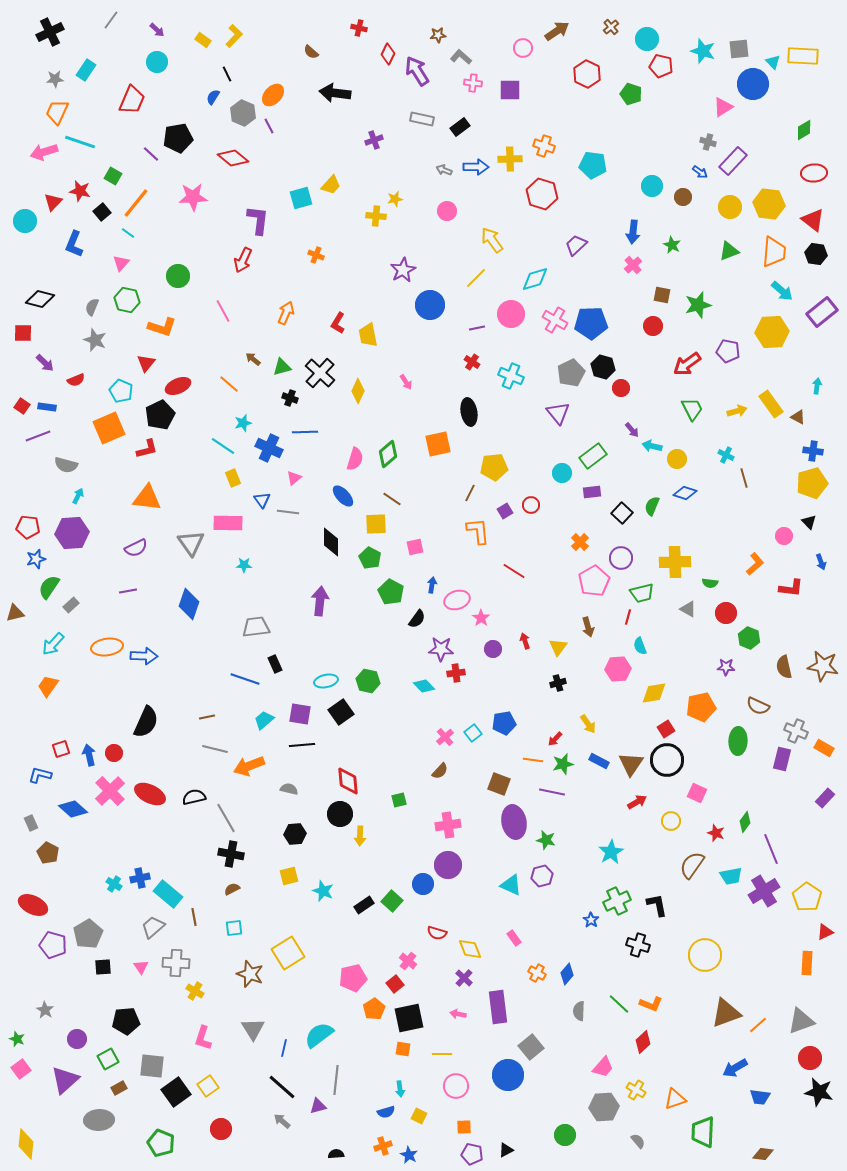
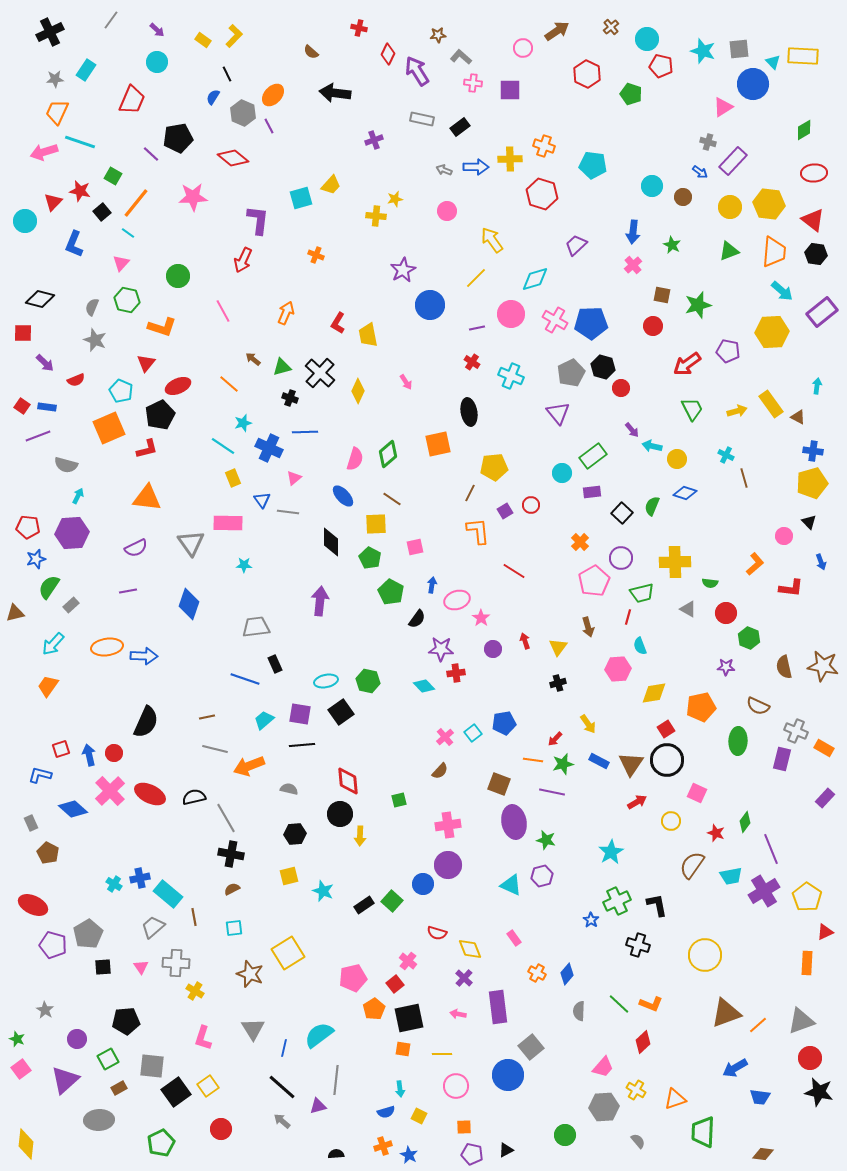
green pentagon at (161, 1143): rotated 24 degrees clockwise
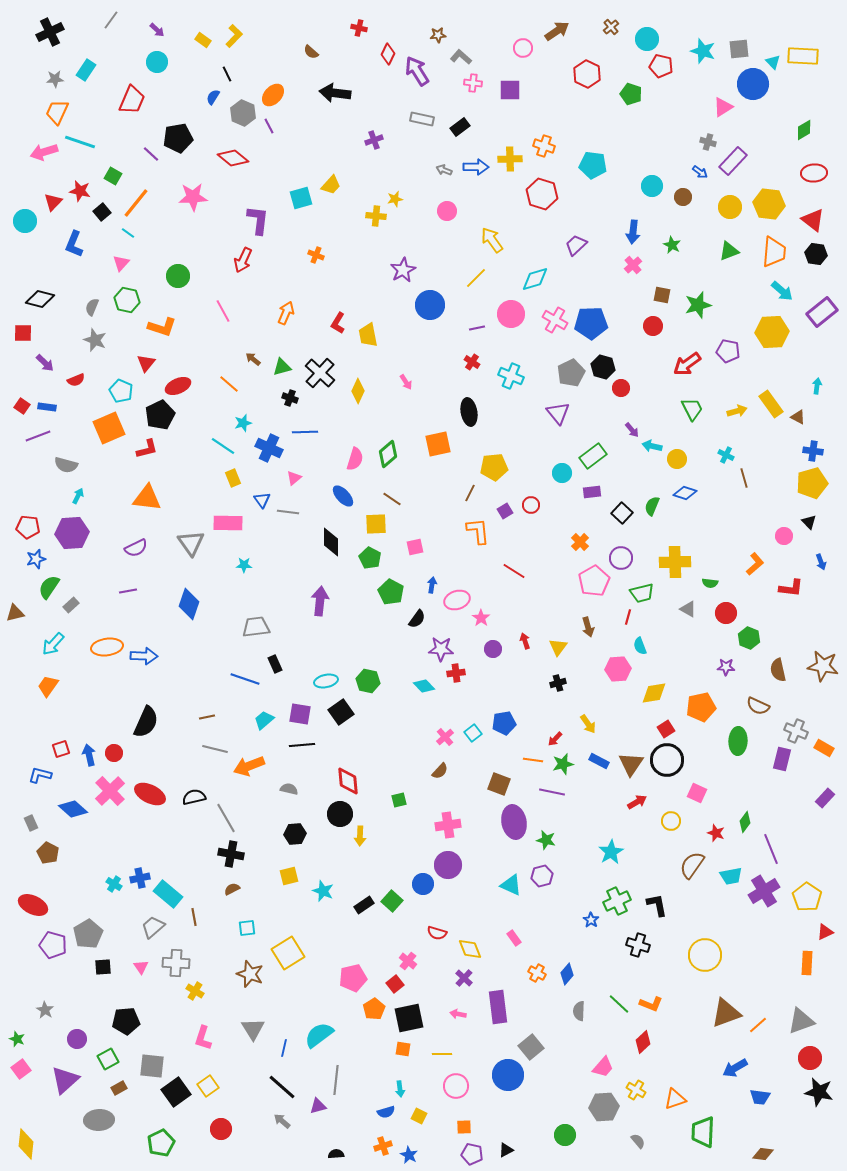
brown semicircle at (784, 667): moved 6 px left, 3 px down
cyan square at (234, 928): moved 13 px right
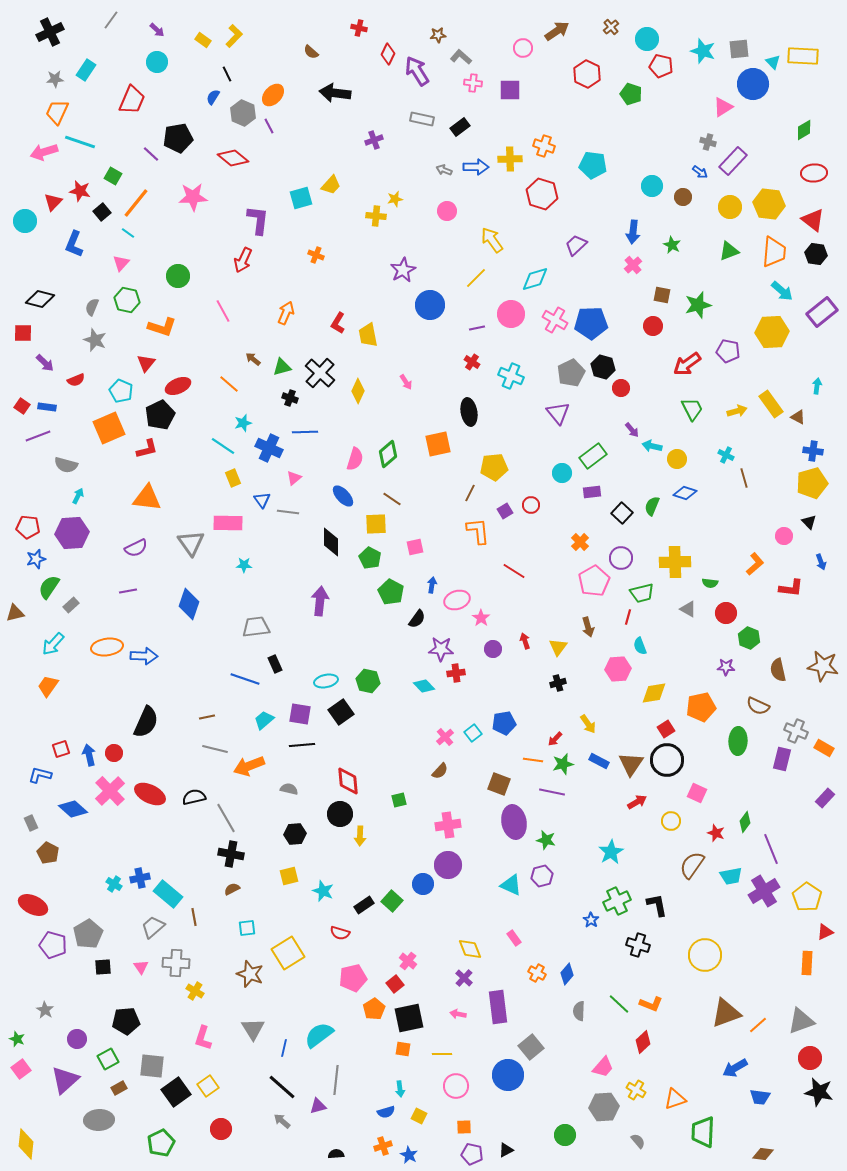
red semicircle at (437, 933): moved 97 px left
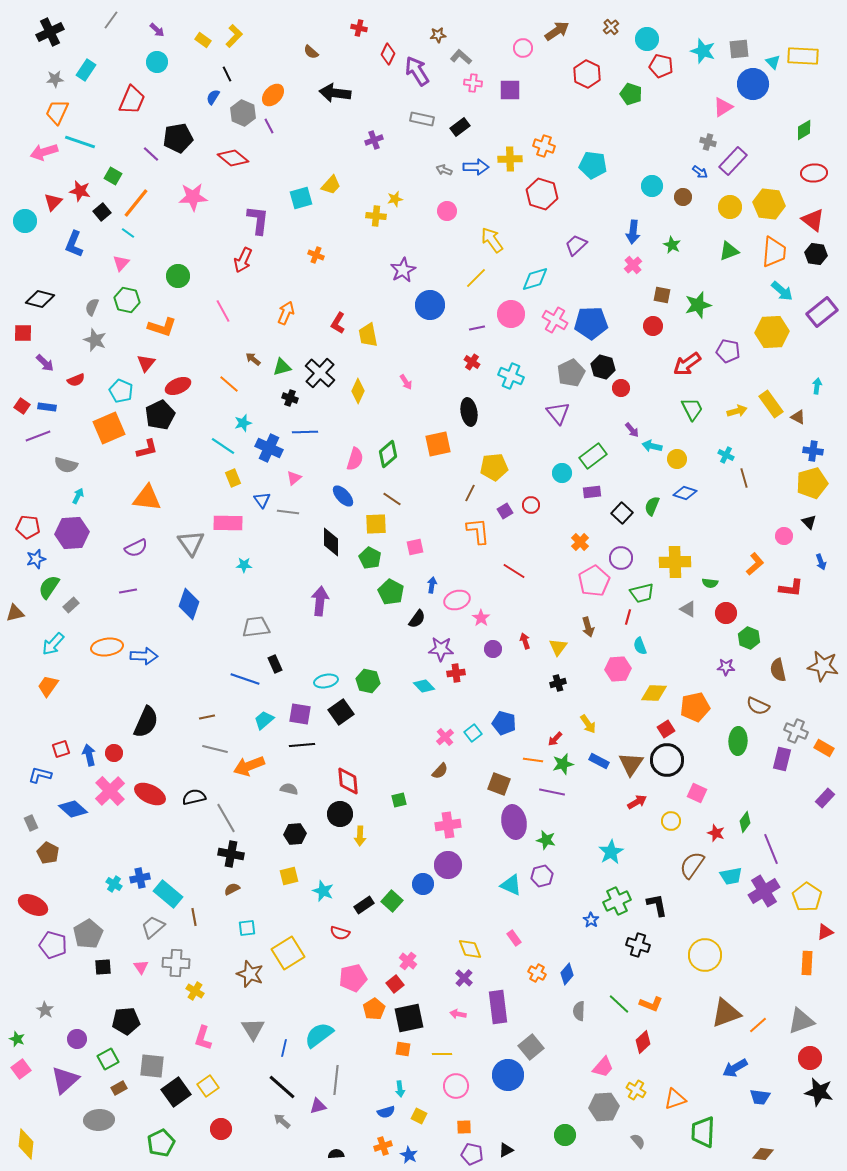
yellow diamond at (654, 693): rotated 12 degrees clockwise
orange pentagon at (701, 707): moved 6 px left
blue pentagon at (504, 723): rotated 25 degrees clockwise
